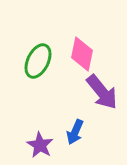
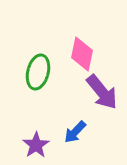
green ellipse: moved 11 px down; rotated 12 degrees counterclockwise
blue arrow: rotated 20 degrees clockwise
purple star: moved 4 px left; rotated 8 degrees clockwise
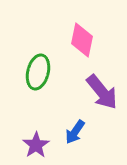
pink diamond: moved 14 px up
blue arrow: rotated 10 degrees counterclockwise
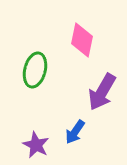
green ellipse: moved 3 px left, 2 px up
purple arrow: rotated 69 degrees clockwise
purple star: rotated 12 degrees counterclockwise
